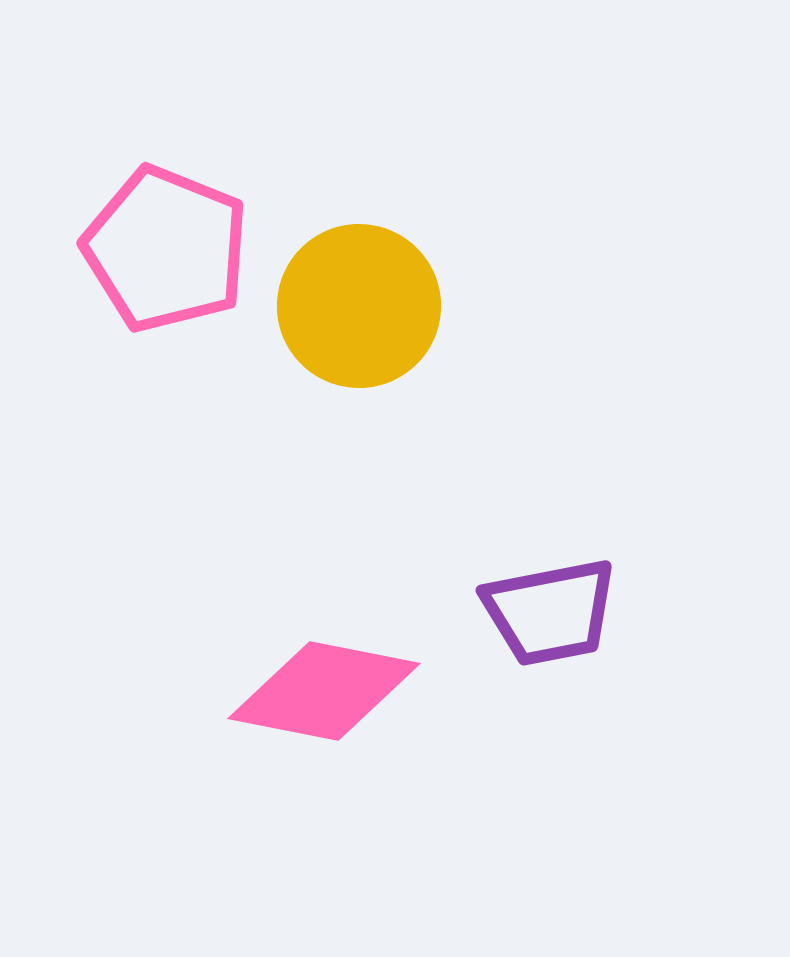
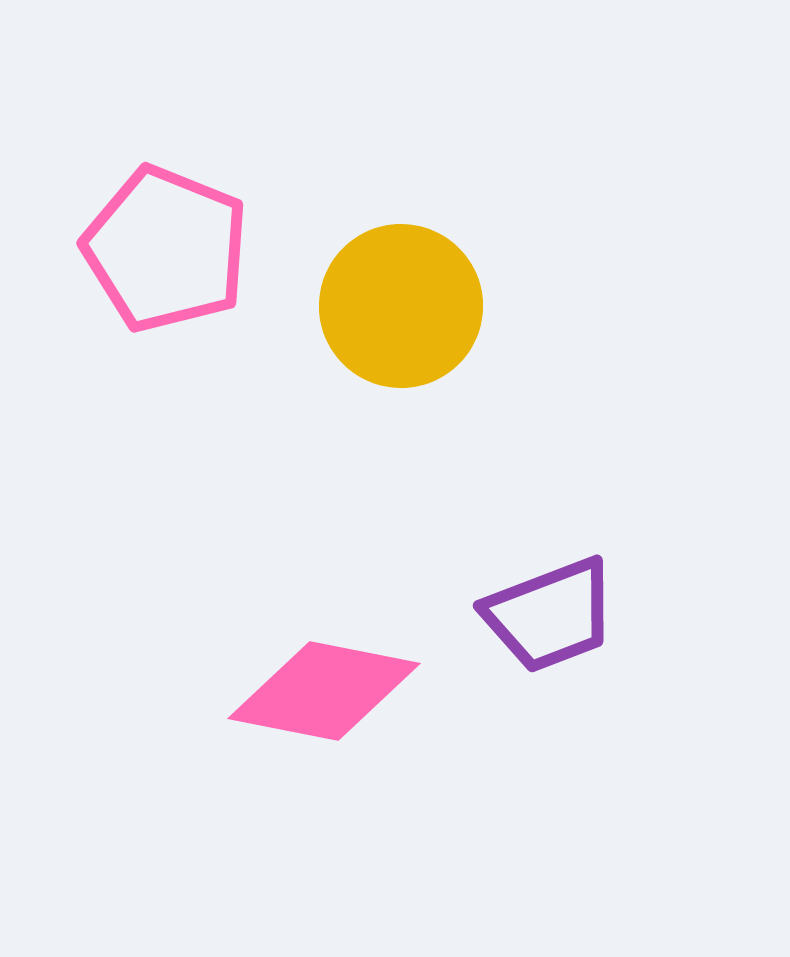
yellow circle: moved 42 px right
purple trapezoid: moved 3 px down; rotated 10 degrees counterclockwise
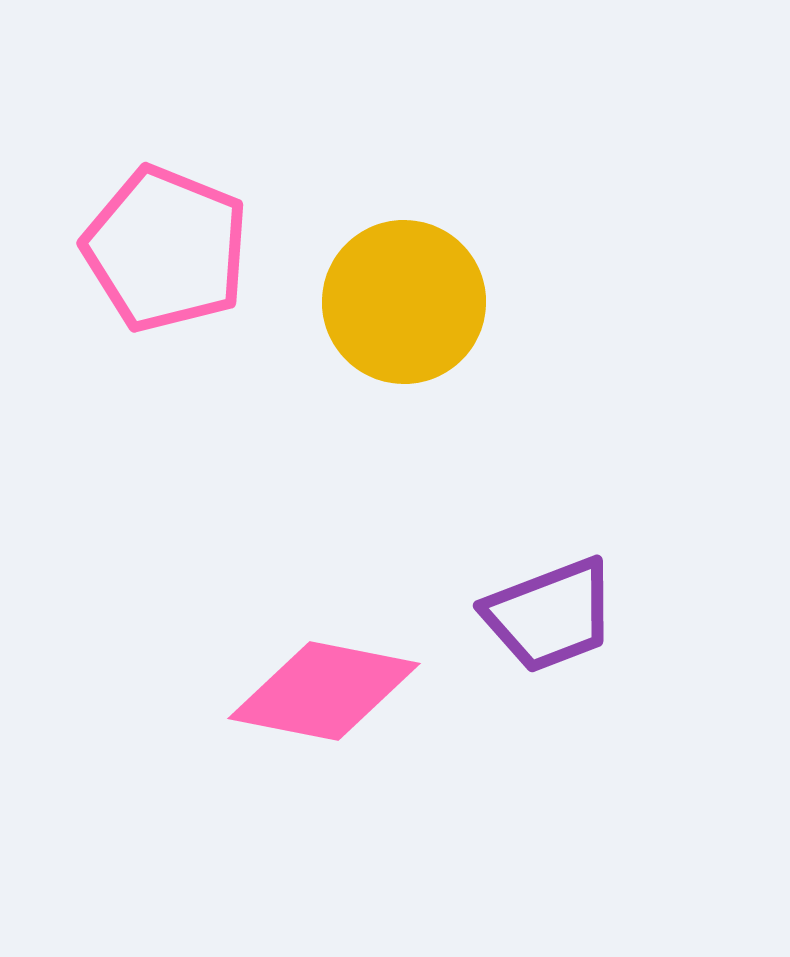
yellow circle: moved 3 px right, 4 px up
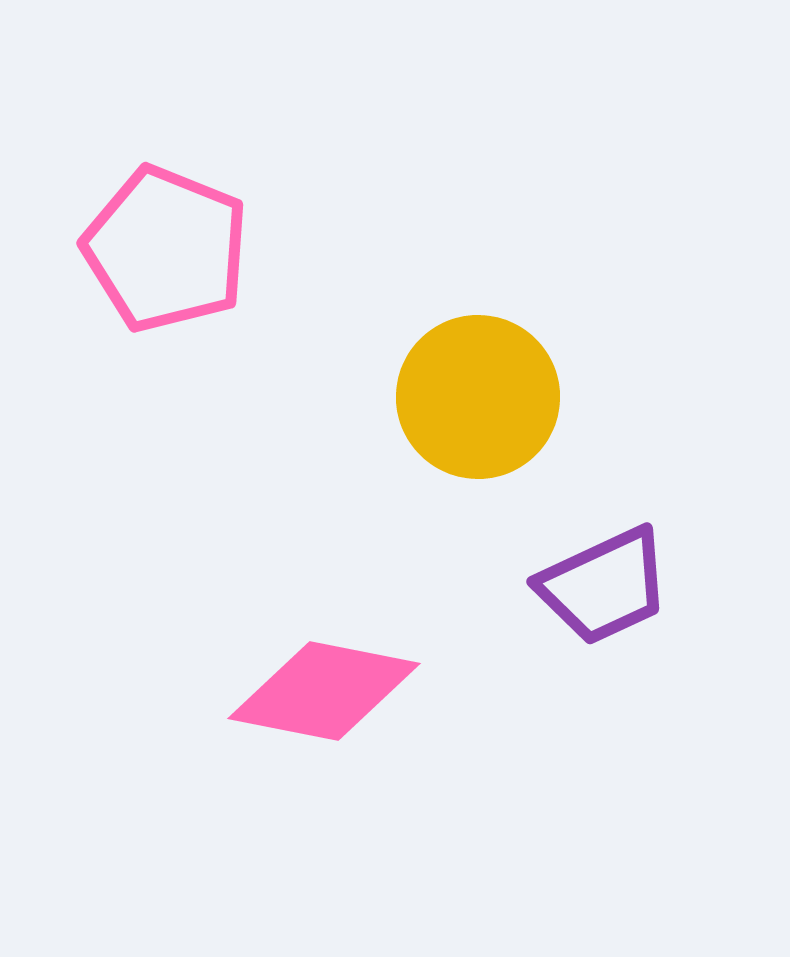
yellow circle: moved 74 px right, 95 px down
purple trapezoid: moved 54 px right, 29 px up; rotated 4 degrees counterclockwise
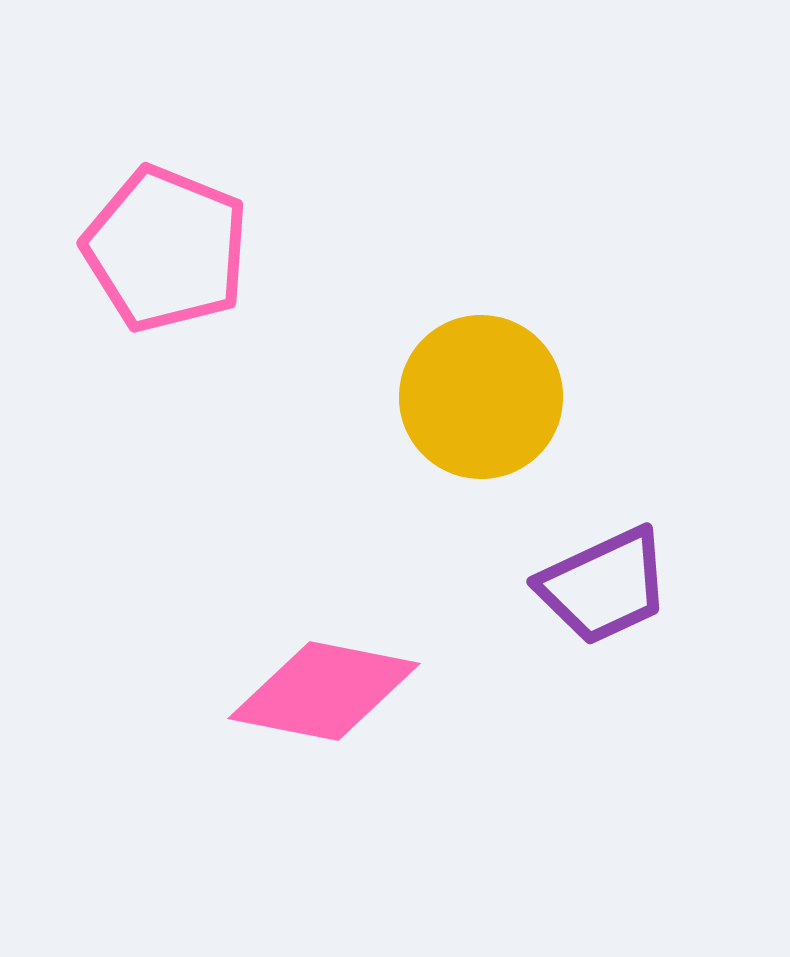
yellow circle: moved 3 px right
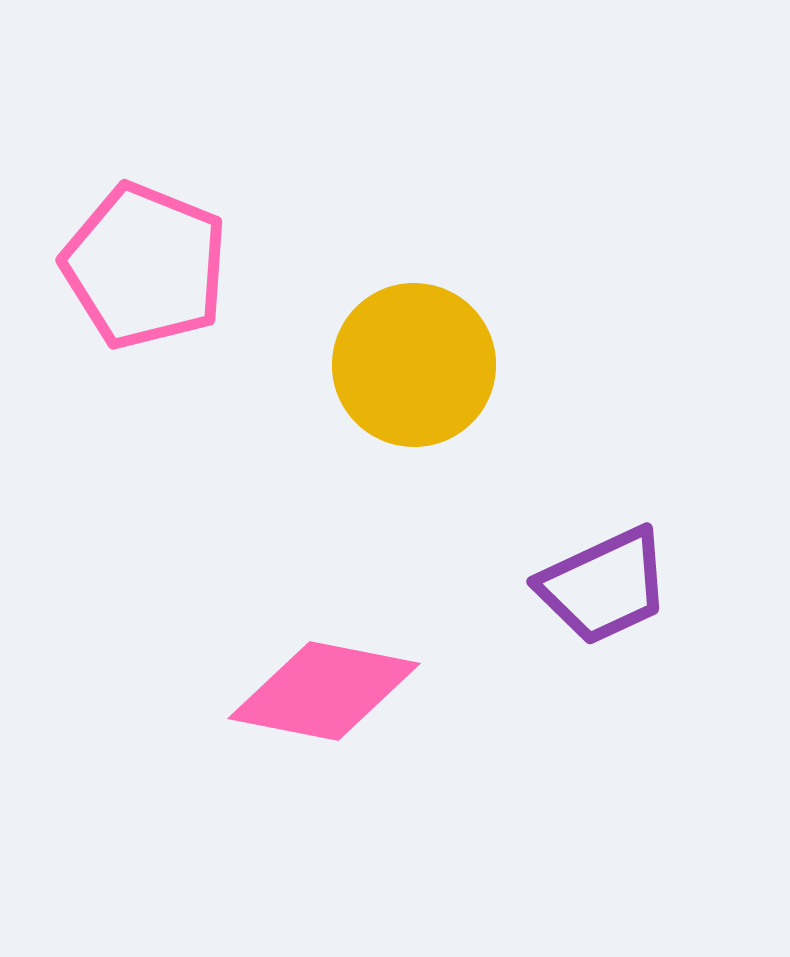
pink pentagon: moved 21 px left, 17 px down
yellow circle: moved 67 px left, 32 px up
